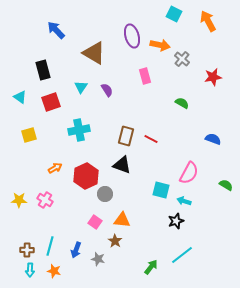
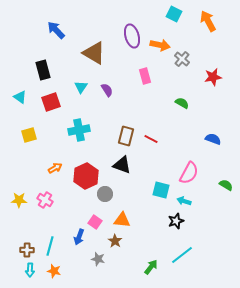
blue arrow at (76, 250): moved 3 px right, 13 px up
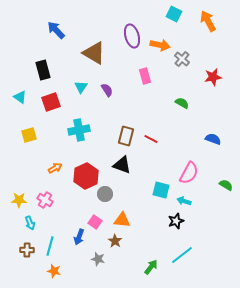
cyan arrow at (30, 270): moved 47 px up; rotated 24 degrees counterclockwise
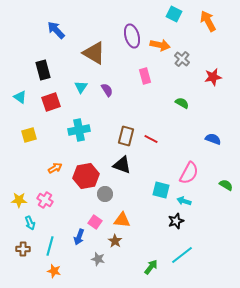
red hexagon at (86, 176): rotated 15 degrees clockwise
brown cross at (27, 250): moved 4 px left, 1 px up
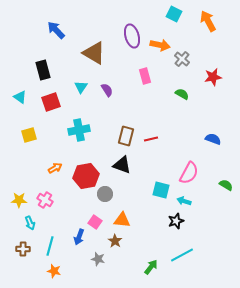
green semicircle at (182, 103): moved 9 px up
red line at (151, 139): rotated 40 degrees counterclockwise
cyan line at (182, 255): rotated 10 degrees clockwise
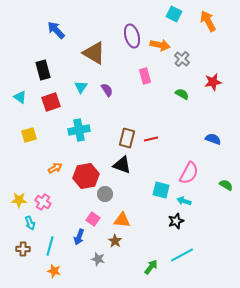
red star at (213, 77): moved 5 px down
brown rectangle at (126, 136): moved 1 px right, 2 px down
pink cross at (45, 200): moved 2 px left, 2 px down
pink square at (95, 222): moved 2 px left, 3 px up
